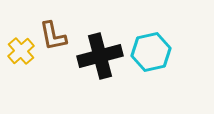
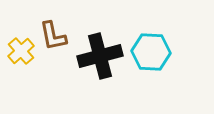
cyan hexagon: rotated 15 degrees clockwise
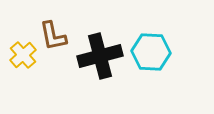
yellow cross: moved 2 px right, 4 px down
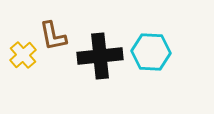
black cross: rotated 9 degrees clockwise
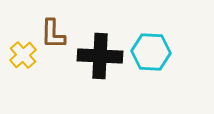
brown L-shape: moved 2 px up; rotated 12 degrees clockwise
black cross: rotated 9 degrees clockwise
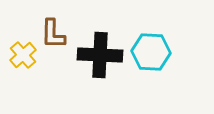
black cross: moved 1 px up
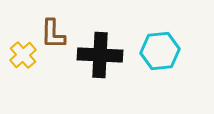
cyan hexagon: moved 9 px right, 1 px up; rotated 9 degrees counterclockwise
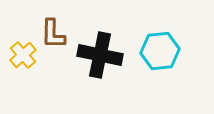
black cross: rotated 9 degrees clockwise
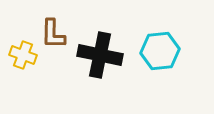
yellow cross: rotated 28 degrees counterclockwise
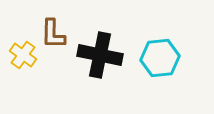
cyan hexagon: moved 7 px down
yellow cross: rotated 16 degrees clockwise
